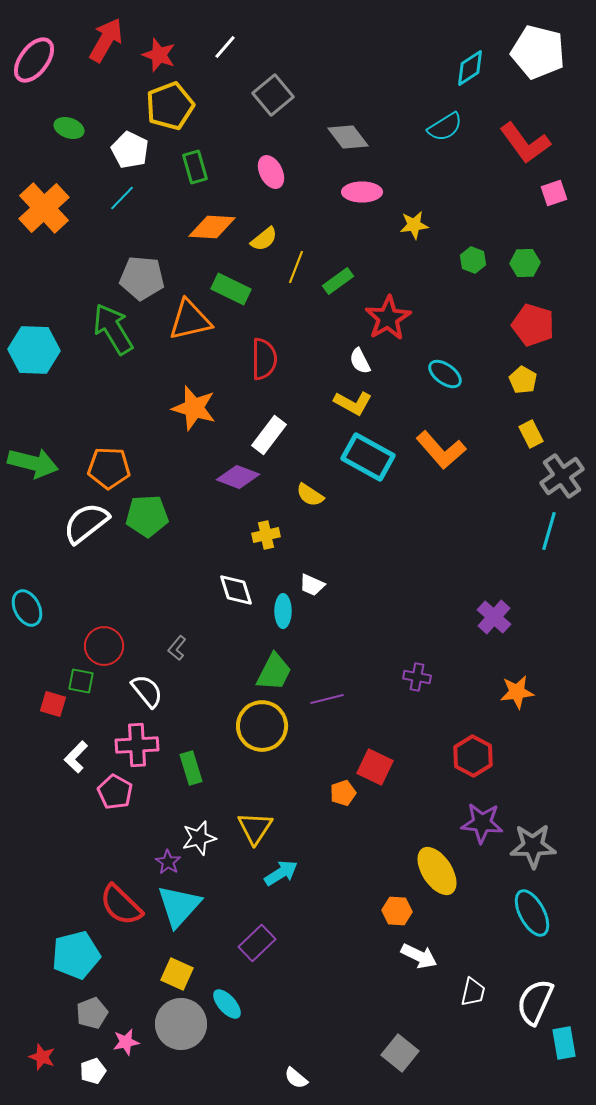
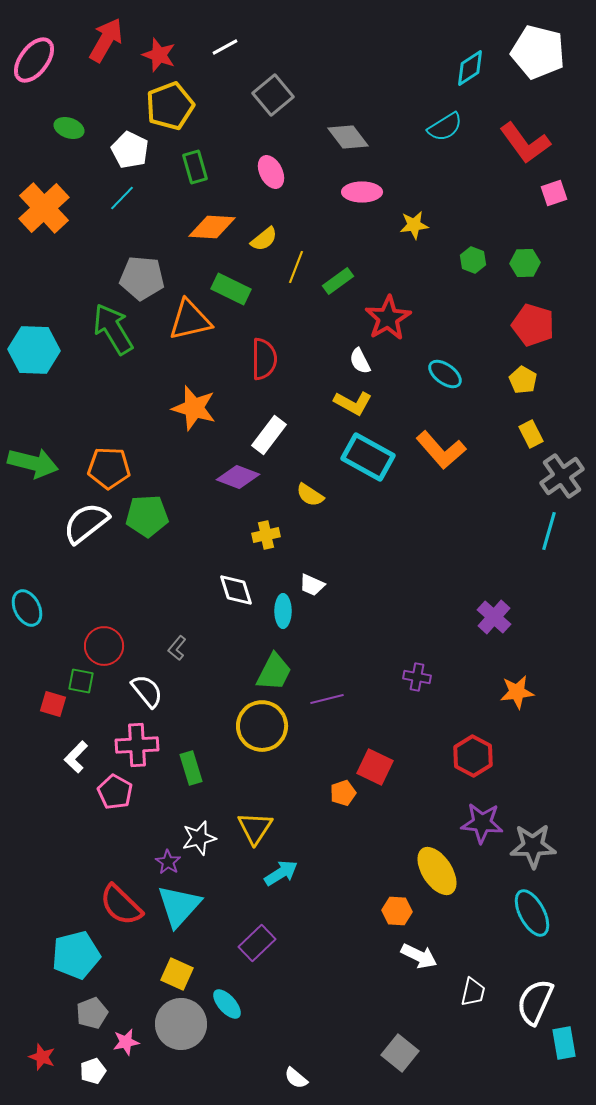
white line at (225, 47): rotated 20 degrees clockwise
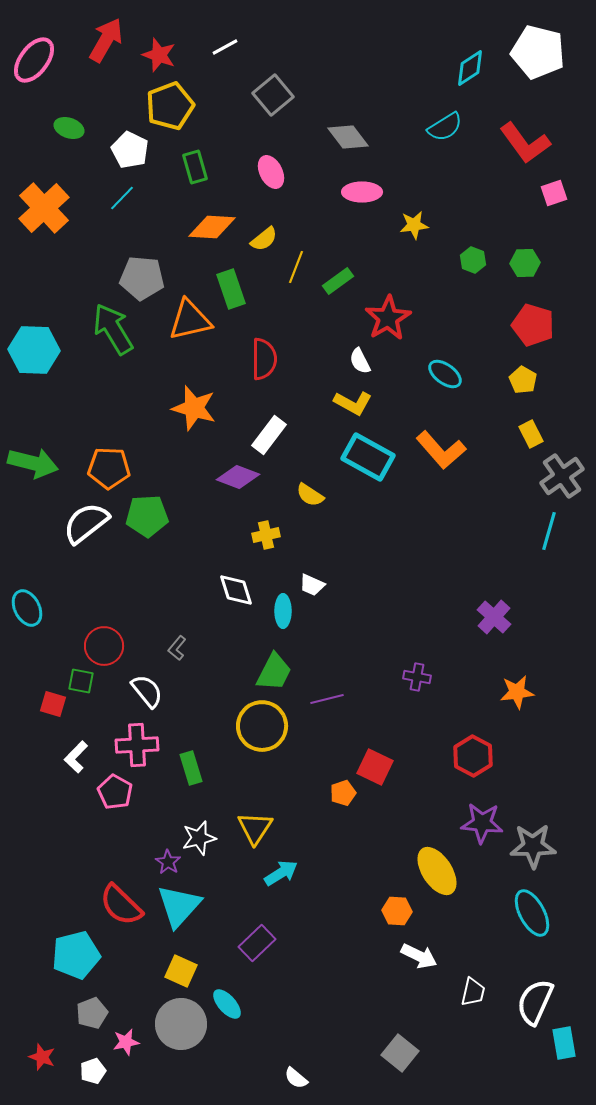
green rectangle at (231, 289): rotated 45 degrees clockwise
yellow square at (177, 974): moved 4 px right, 3 px up
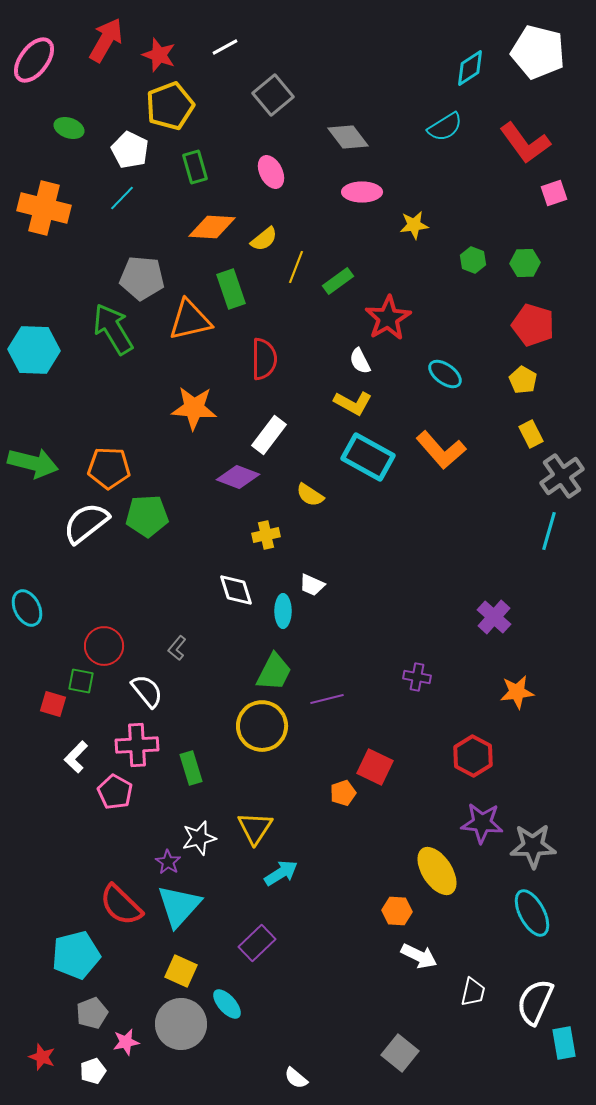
orange cross at (44, 208): rotated 33 degrees counterclockwise
orange star at (194, 408): rotated 12 degrees counterclockwise
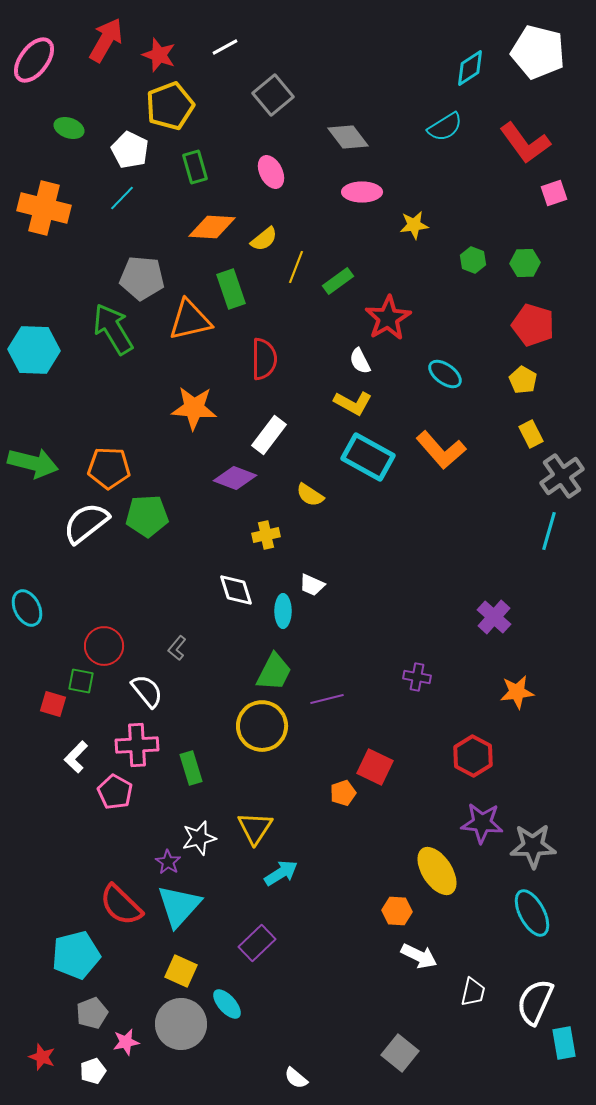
purple diamond at (238, 477): moved 3 px left, 1 px down
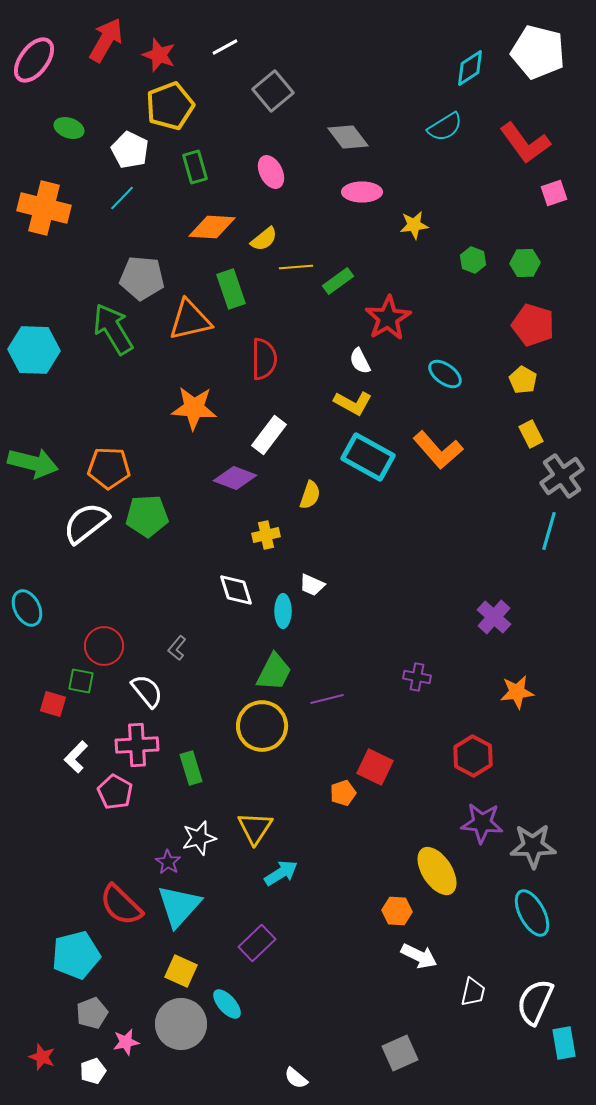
gray square at (273, 95): moved 4 px up
yellow line at (296, 267): rotated 64 degrees clockwise
orange L-shape at (441, 450): moved 3 px left
yellow semicircle at (310, 495): rotated 104 degrees counterclockwise
gray square at (400, 1053): rotated 27 degrees clockwise
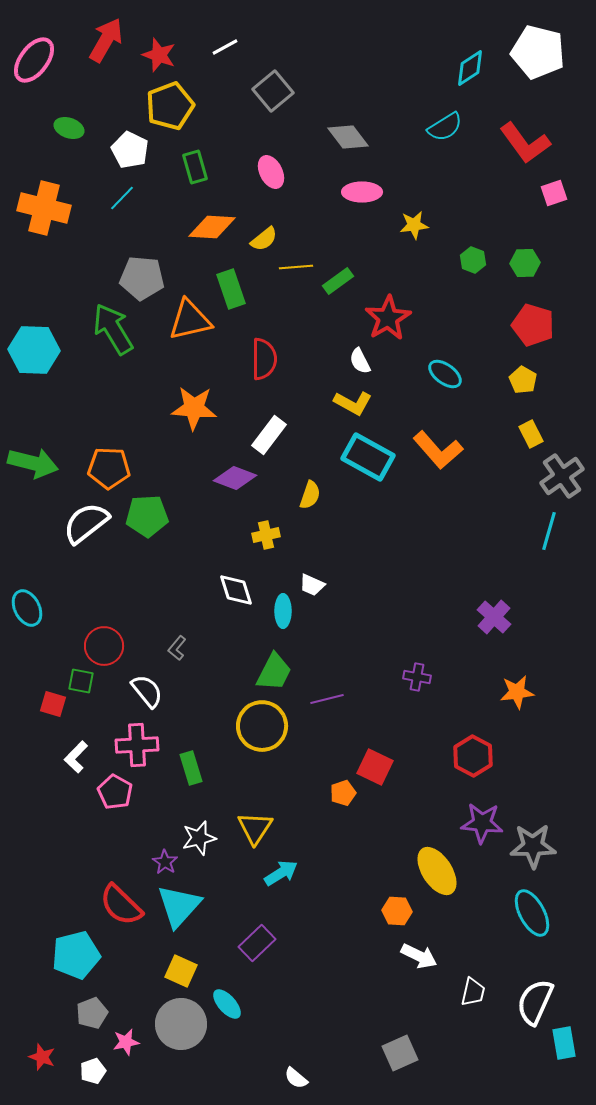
purple star at (168, 862): moved 3 px left
